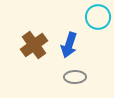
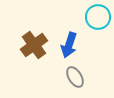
gray ellipse: rotated 60 degrees clockwise
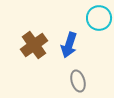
cyan circle: moved 1 px right, 1 px down
gray ellipse: moved 3 px right, 4 px down; rotated 15 degrees clockwise
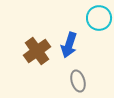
brown cross: moved 3 px right, 6 px down
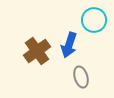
cyan circle: moved 5 px left, 2 px down
gray ellipse: moved 3 px right, 4 px up
